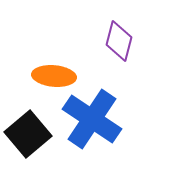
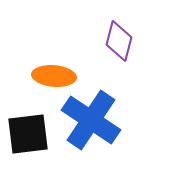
blue cross: moved 1 px left, 1 px down
black square: rotated 33 degrees clockwise
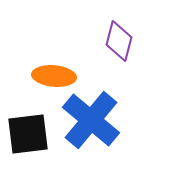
blue cross: rotated 6 degrees clockwise
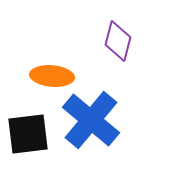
purple diamond: moved 1 px left
orange ellipse: moved 2 px left
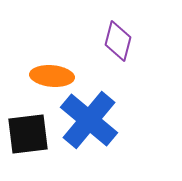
blue cross: moved 2 px left
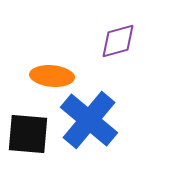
purple diamond: rotated 60 degrees clockwise
black square: rotated 12 degrees clockwise
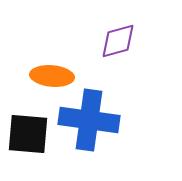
blue cross: rotated 32 degrees counterclockwise
